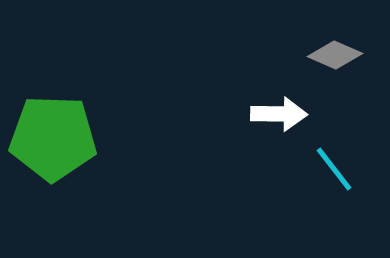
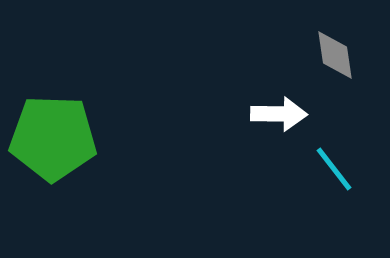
gray diamond: rotated 58 degrees clockwise
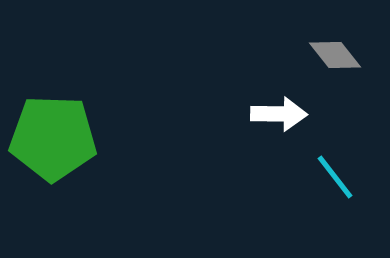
gray diamond: rotated 30 degrees counterclockwise
cyan line: moved 1 px right, 8 px down
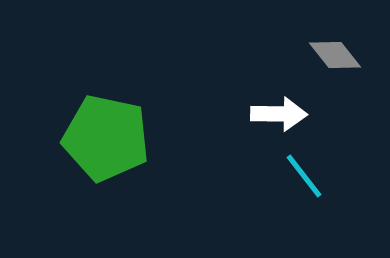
green pentagon: moved 53 px right; rotated 10 degrees clockwise
cyan line: moved 31 px left, 1 px up
